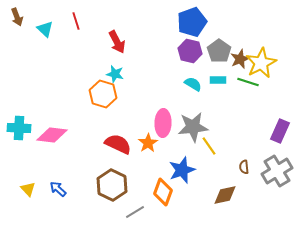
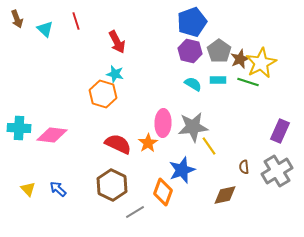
brown arrow: moved 2 px down
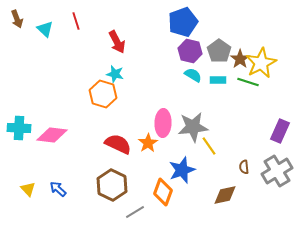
blue pentagon: moved 9 px left
brown star: rotated 12 degrees counterclockwise
cyan semicircle: moved 9 px up
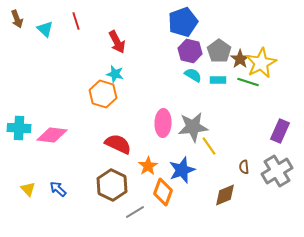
orange star: moved 23 px down
brown diamond: rotated 10 degrees counterclockwise
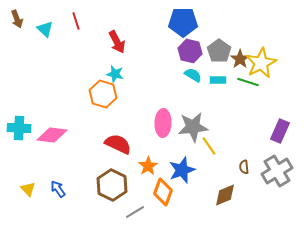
blue pentagon: rotated 20 degrees clockwise
blue arrow: rotated 12 degrees clockwise
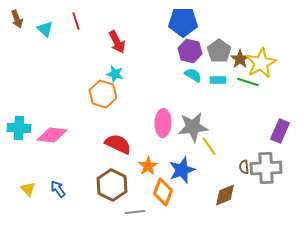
gray cross: moved 11 px left, 3 px up; rotated 28 degrees clockwise
gray line: rotated 24 degrees clockwise
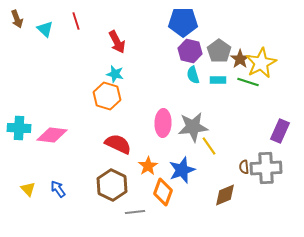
cyan semicircle: rotated 138 degrees counterclockwise
orange hexagon: moved 4 px right, 2 px down
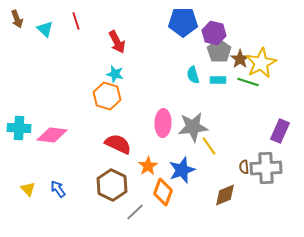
purple hexagon: moved 24 px right, 18 px up
gray line: rotated 36 degrees counterclockwise
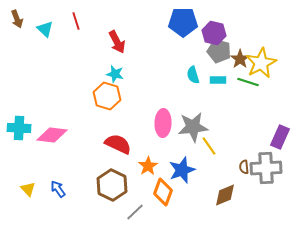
gray pentagon: rotated 20 degrees counterclockwise
purple rectangle: moved 6 px down
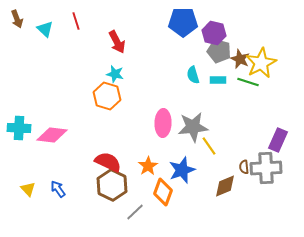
brown star: rotated 12 degrees counterclockwise
purple rectangle: moved 2 px left, 3 px down
red semicircle: moved 10 px left, 18 px down
brown diamond: moved 9 px up
